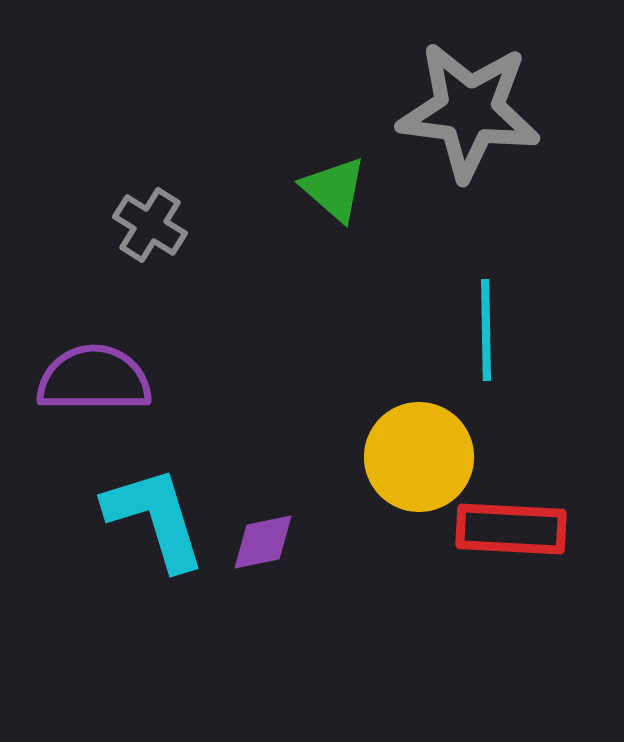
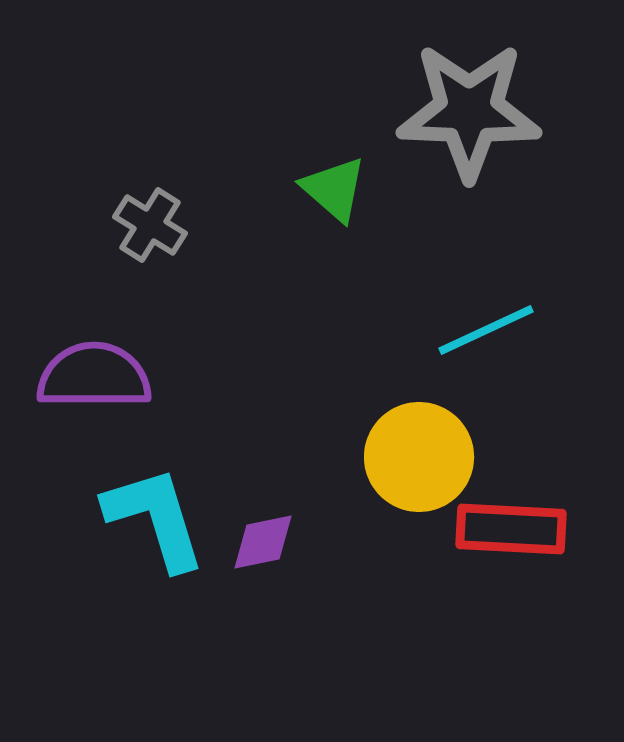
gray star: rotated 5 degrees counterclockwise
cyan line: rotated 66 degrees clockwise
purple semicircle: moved 3 px up
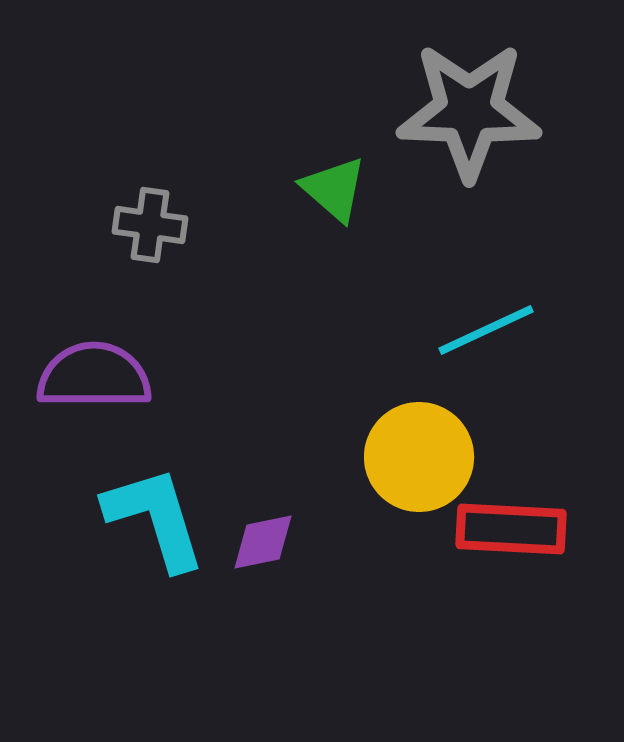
gray cross: rotated 24 degrees counterclockwise
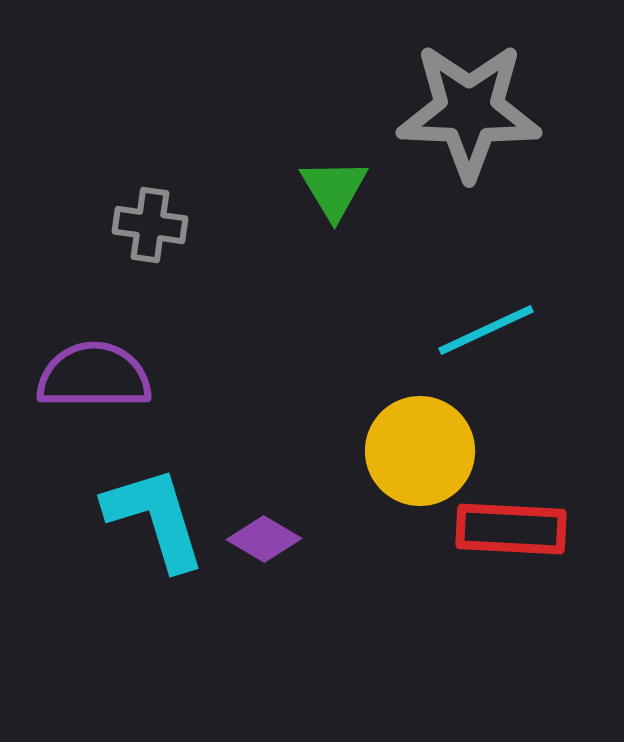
green triangle: rotated 18 degrees clockwise
yellow circle: moved 1 px right, 6 px up
purple diamond: moved 1 px right, 3 px up; rotated 42 degrees clockwise
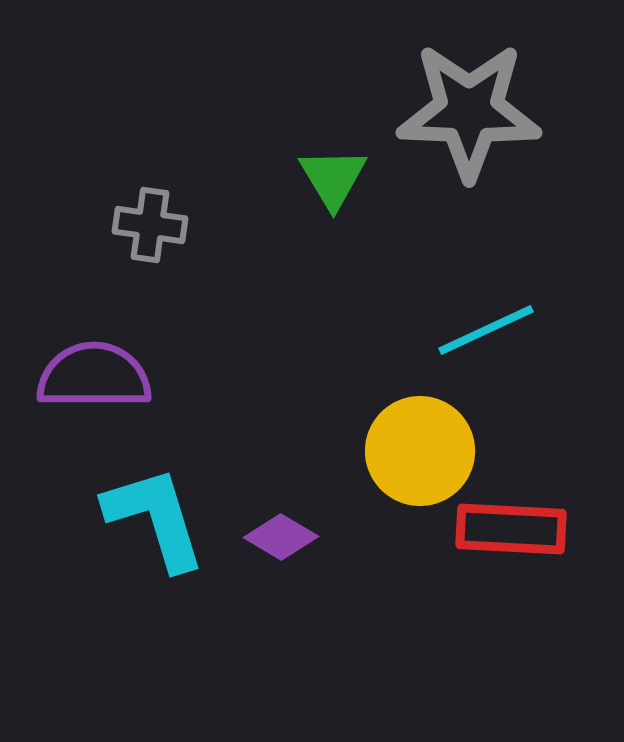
green triangle: moved 1 px left, 11 px up
purple diamond: moved 17 px right, 2 px up
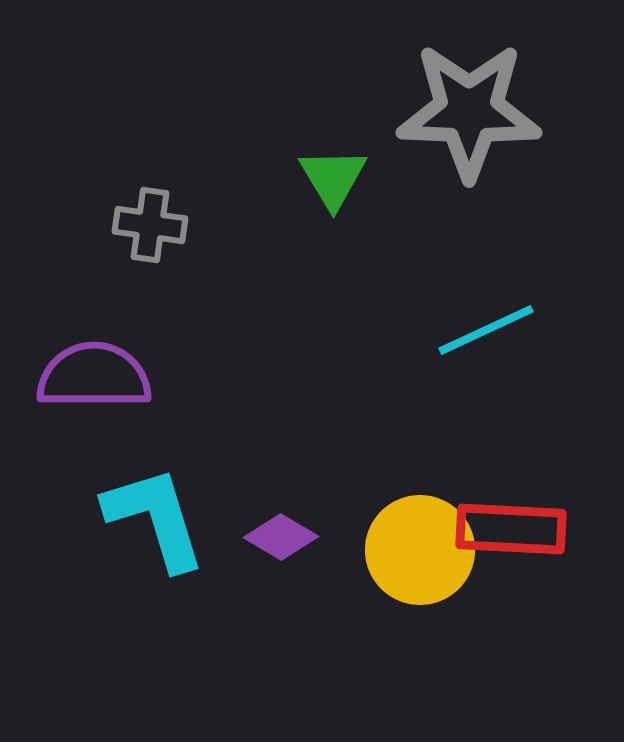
yellow circle: moved 99 px down
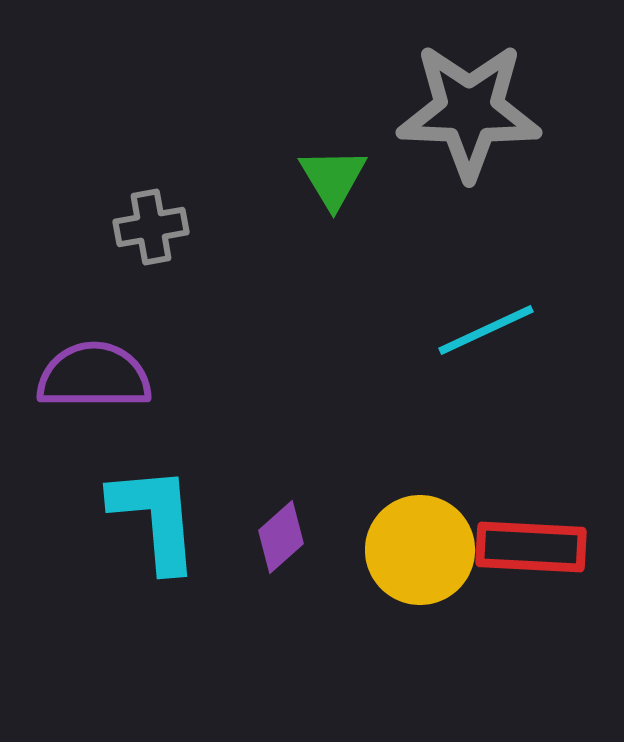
gray cross: moved 1 px right, 2 px down; rotated 18 degrees counterclockwise
cyan L-shape: rotated 12 degrees clockwise
red rectangle: moved 20 px right, 18 px down
purple diamond: rotated 72 degrees counterclockwise
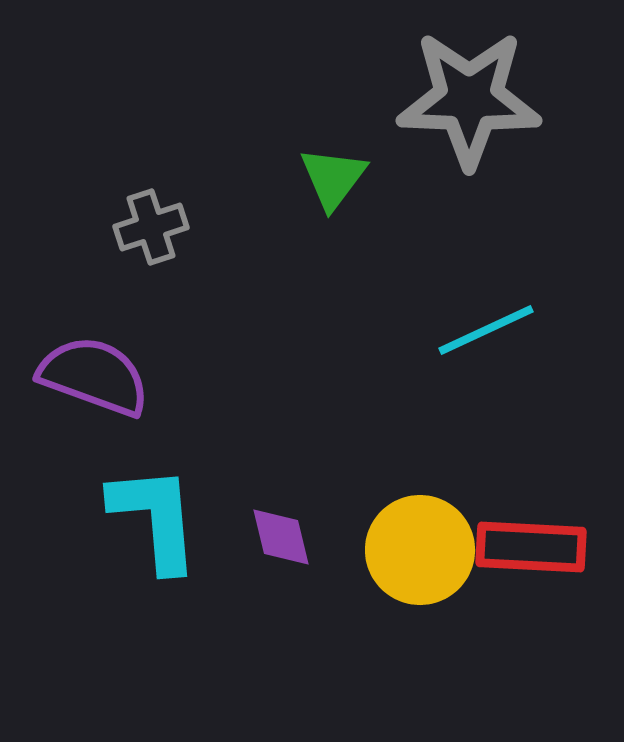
gray star: moved 12 px up
green triangle: rotated 8 degrees clockwise
gray cross: rotated 8 degrees counterclockwise
purple semicircle: rotated 20 degrees clockwise
purple diamond: rotated 62 degrees counterclockwise
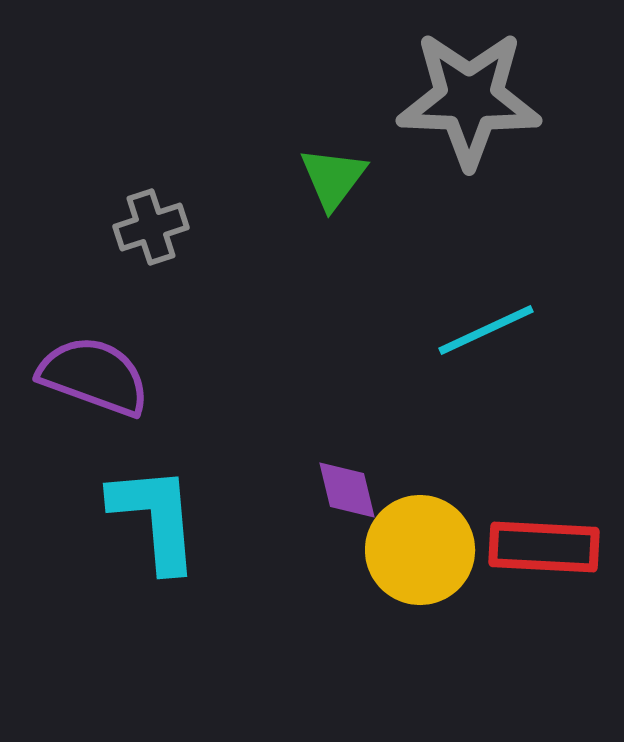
purple diamond: moved 66 px right, 47 px up
red rectangle: moved 13 px right
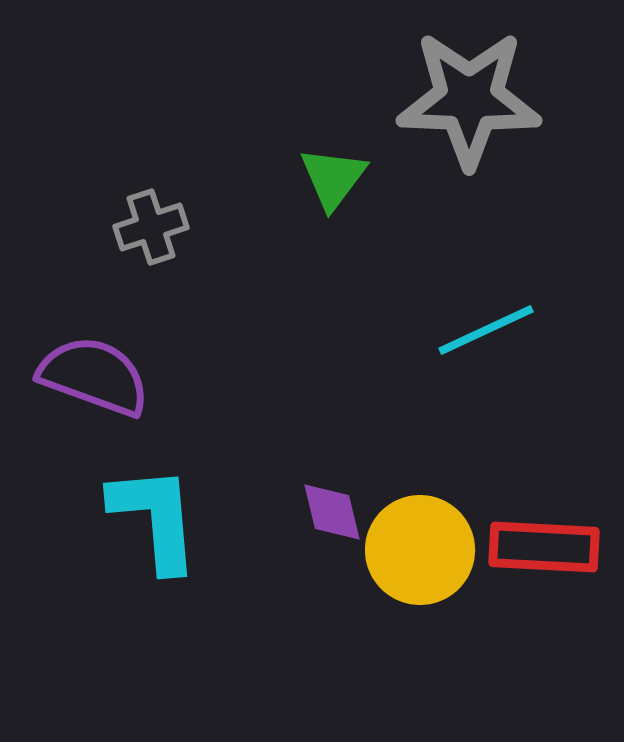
purple diamond: moved 15 px left, 22 px down
